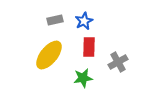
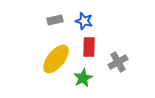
blue star: rotated 30 degrees counterclockwise
yellow ellipse: moved 7 px right, 4 px down
green star: rotated 18 degrees counterclockwise
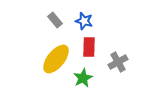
gray rectangle: rotated 63 degrees clockwise
